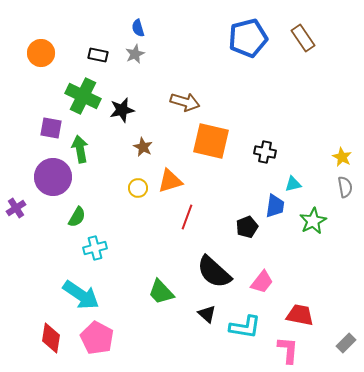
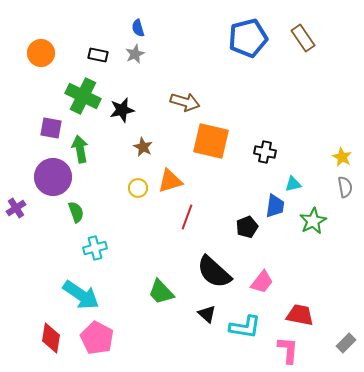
green semicircle: moved 1 px left, 5 px up; rotated 50 degrees counterclockwise
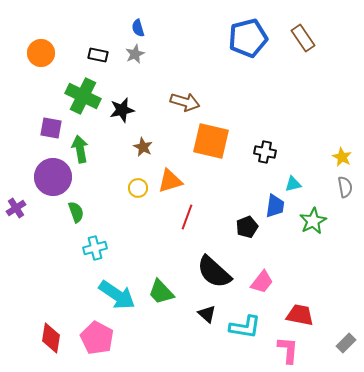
cyan arrow: moved 36 px right
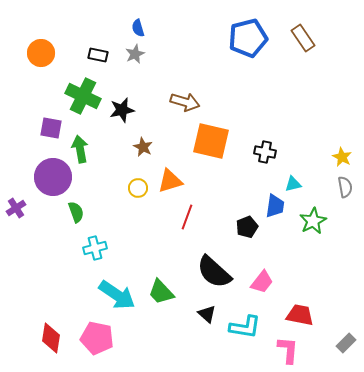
pink pentagon: rotated 16 degrees counterclockwise
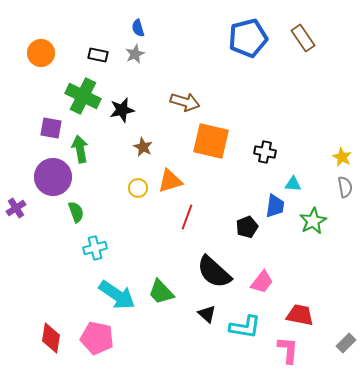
cyan triangle: rotated 18 degrees clockwise
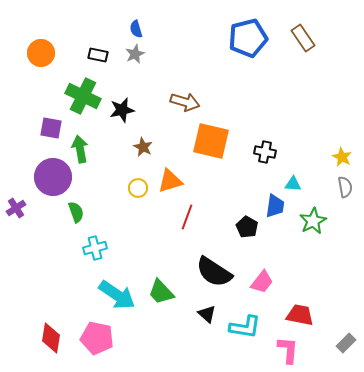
blue semicircle: moved 2 px left, 1 px down
black pentagon: rotated 20 degrees counterclockwise
black semicircle: rotated 9 degrees counterclockwise
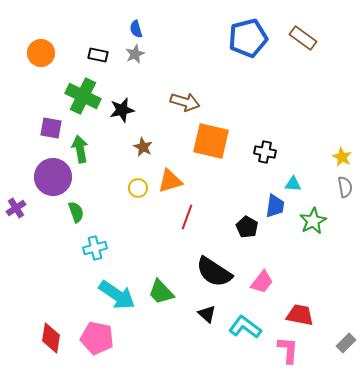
brown rectangle: rotated 20 degrees counterclockwise
cyan L-shape: rotated 152 degrees counterclockwise
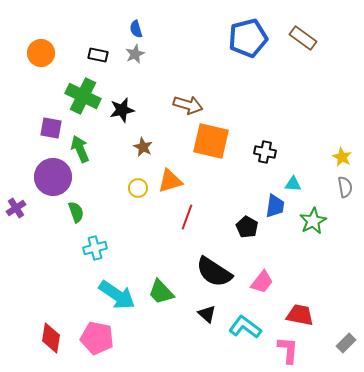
brown arrow: moved 3 px right, 3 px down
green arrow: rotated 12 degrees counterclockwise
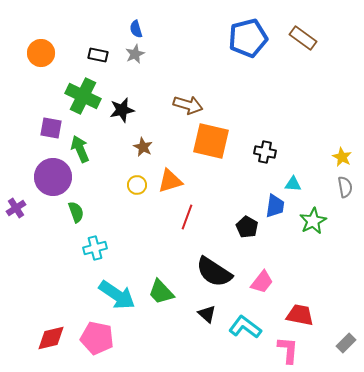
yellow circle: moved 1 px left, 3 px up
red diamond: rotated 68 degrees clockwise
